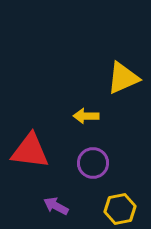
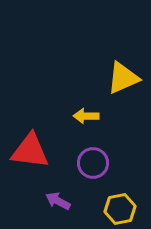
purple arrow: moved 2 px right, 5 px up
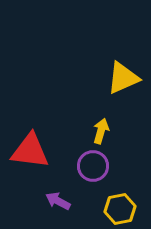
yellow arrow: moved 15 px right, 15 px down; rotated 105 degrees clockwise
purple circle: moved 3 px down
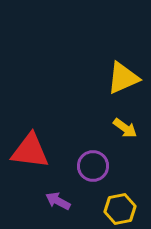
yellow arrow: moved 24 px right, 3 px up; rotated 110 degrees clockwise
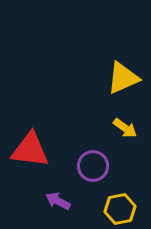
red triangle: moved 1 px up
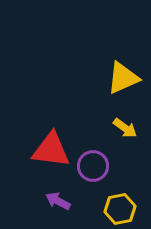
red triangle: moved 21 px right
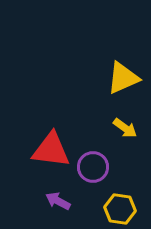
purple circle: moved 1 px down
yellow hexagon: rotated 20 degrees clockwise
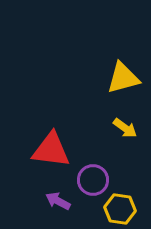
yellow triangle: rotated 9 degrees clockwise
purple circle: moved 13 px down
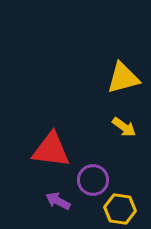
yellow arrow: moved 1 px left, 1 px up
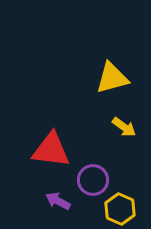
yellow triangle: moved 11 px left
yellow hexagon: rotated 16 degrees clockwise
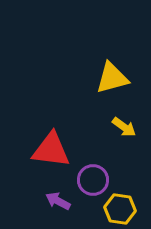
yellow hexagon: rotated 16 degrees counterclockwise
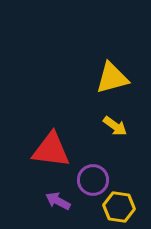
yellow arrow: moved 9 px left, 1 px up
yellow hexagon: moved 1 px left, 2 px up
